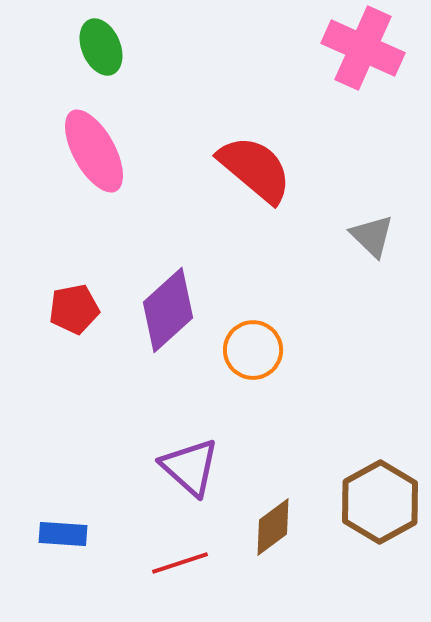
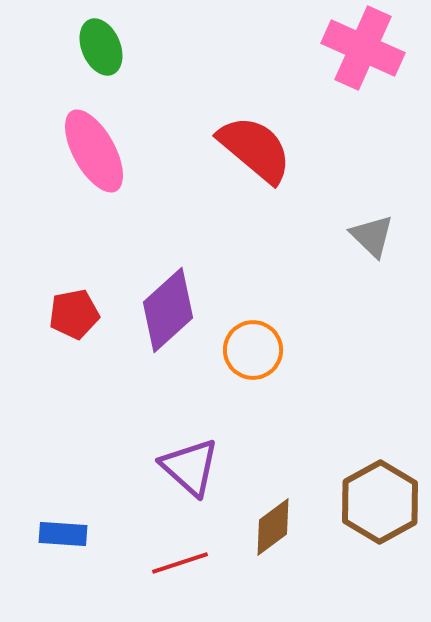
red semicircle: moved 20 px up
red pentagon: moved 5 px down
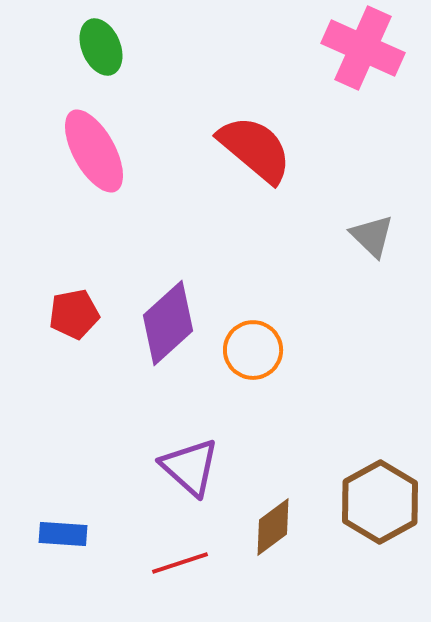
purple diamond: moved 13 px down
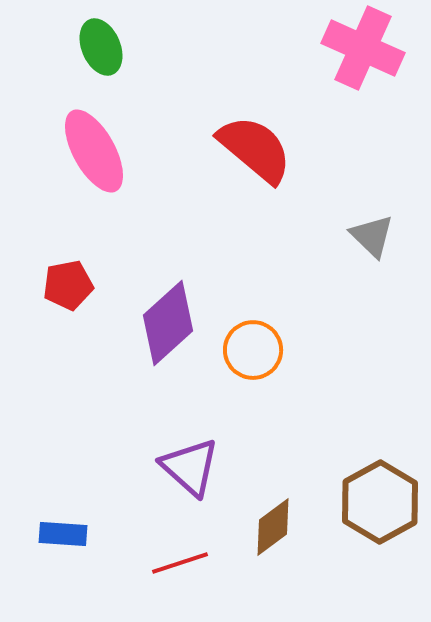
red pentagon: moved 6 px left, 29 px up
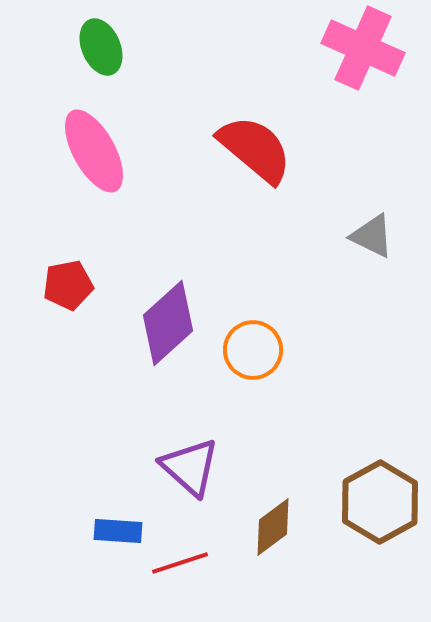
gray triangle: rotated 18 degrees counterclockwise
blue rectangle: moved 55 px right, 3 px up
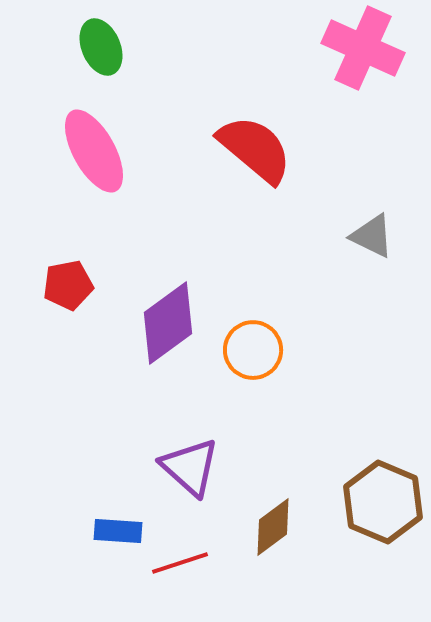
purple diamond: rotated 6 degrees clockwise
brown hexagon: moved 3 px right; rotated 8 degrees counterclockwise
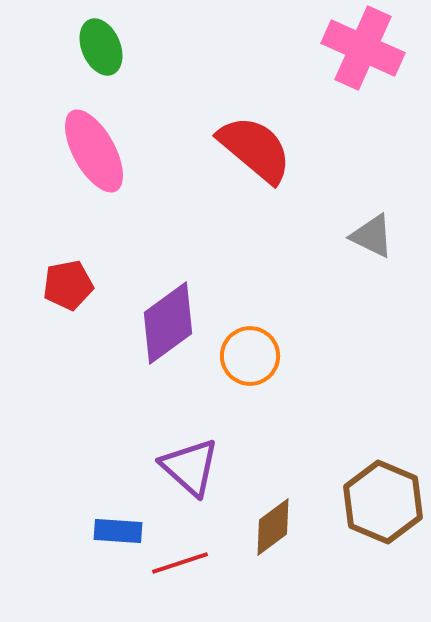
orange circle: moved 3 px left, 6 px down
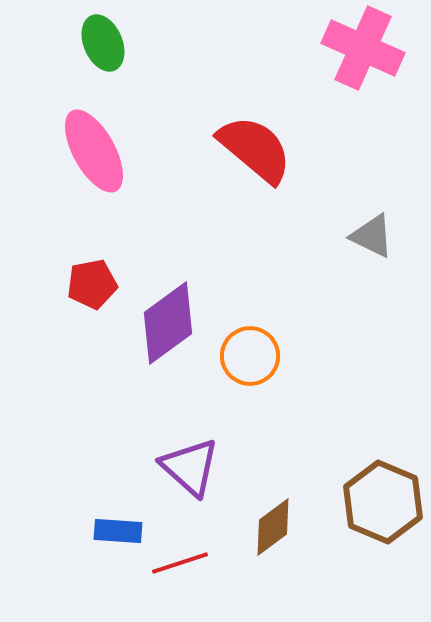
green ellipse: moved 2 px right, 4 px up
red pentagon: moved 24 px right, 1 px up
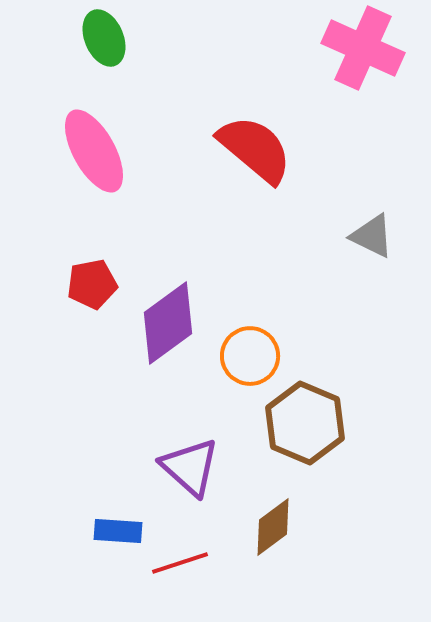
green ellipse: moved 1 px right, 5 px up
brown hexagon: moved 78 px left, 79 px up
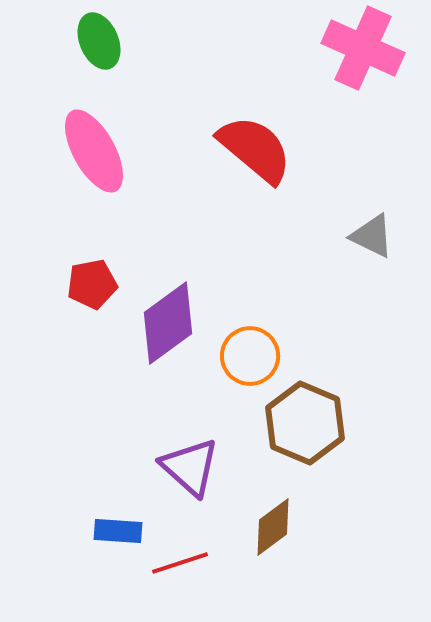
green ellipse: moved 5 px left, 3 px down
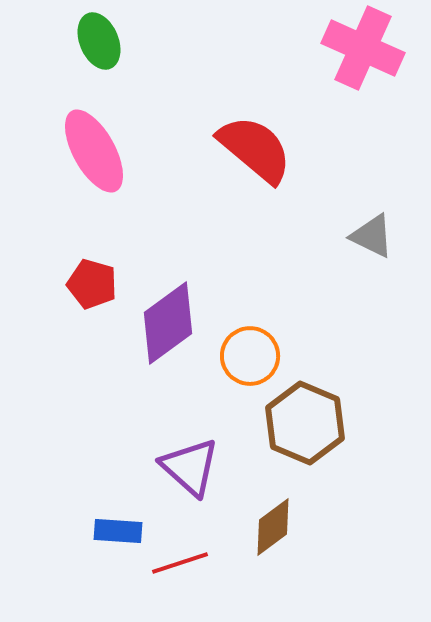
red pentagon: rotated 27 degrees clockwise
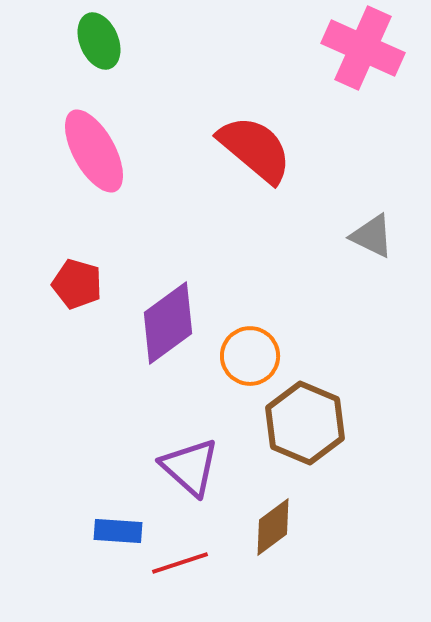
red pentagon: moved 15 px left
